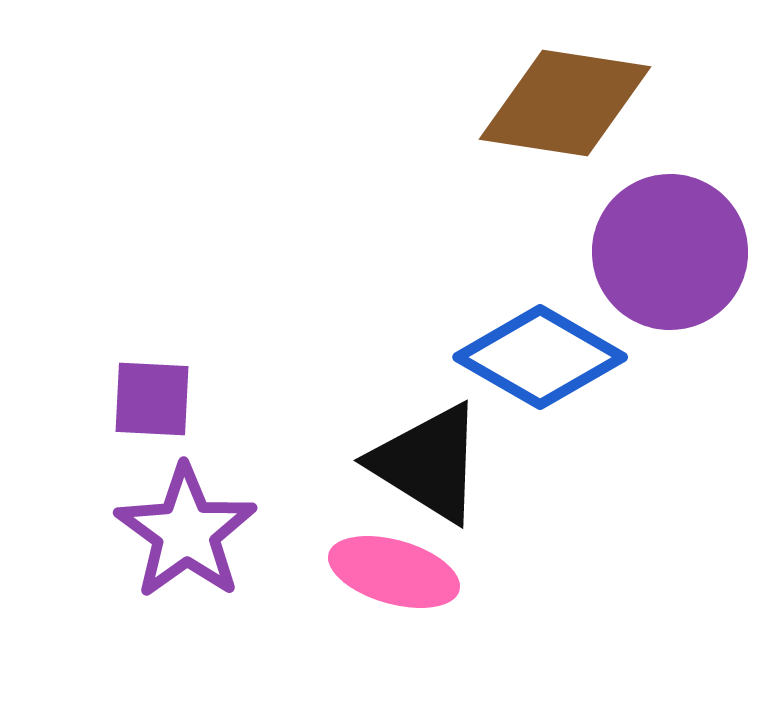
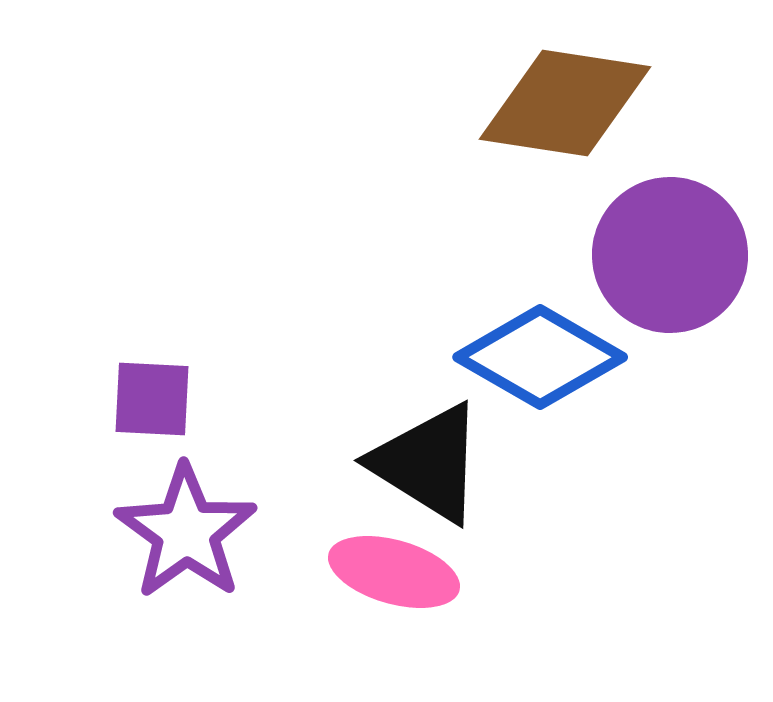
purple circle: moved 3 px down
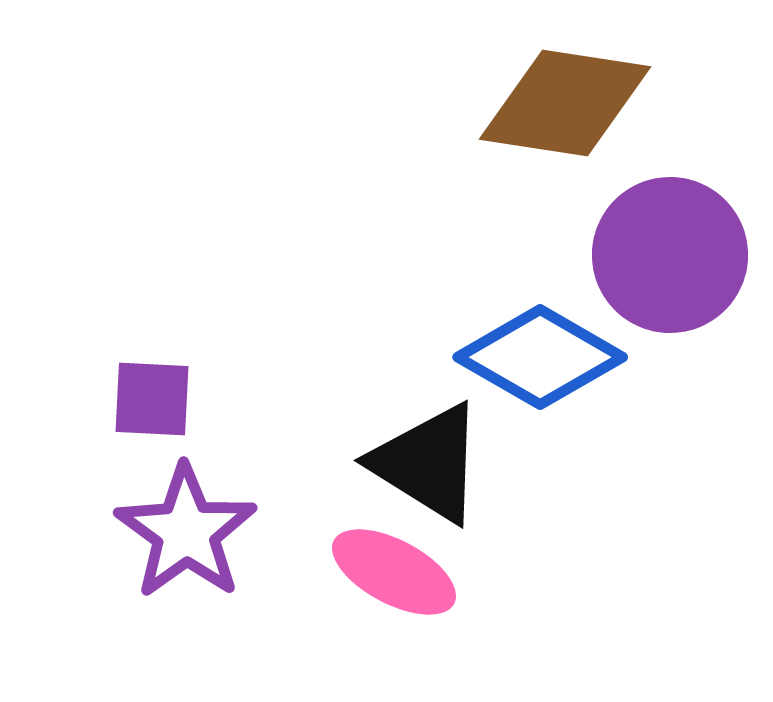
pink ellipse: rotated 12 degrees clockwise
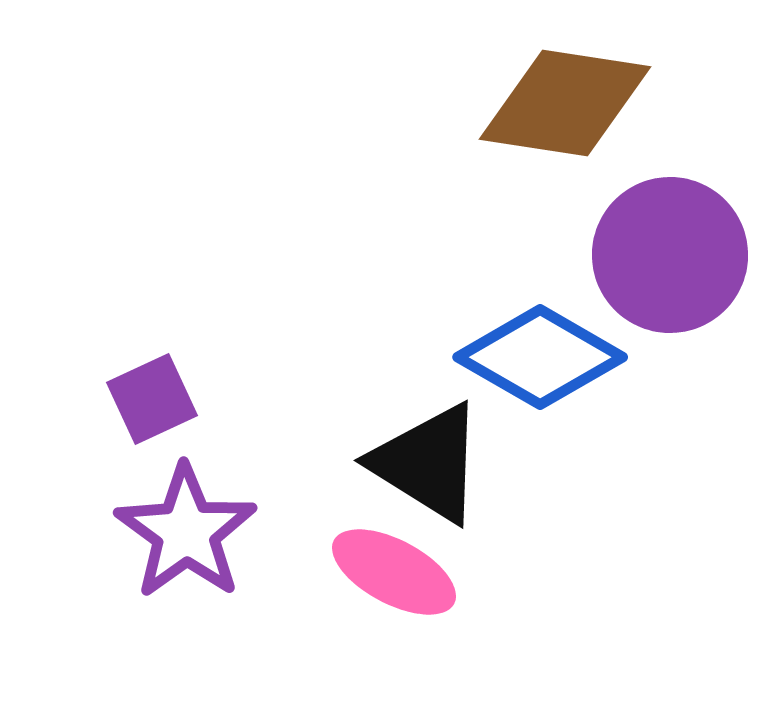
purple square: rotated 28 degrees counterclockwise
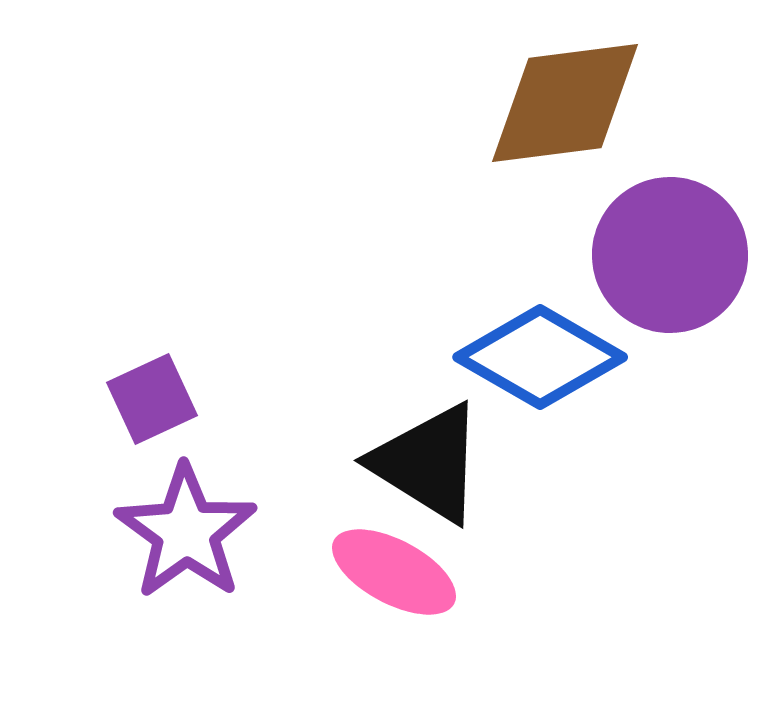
brown diamond: rotated 16 degrees counterclockwise
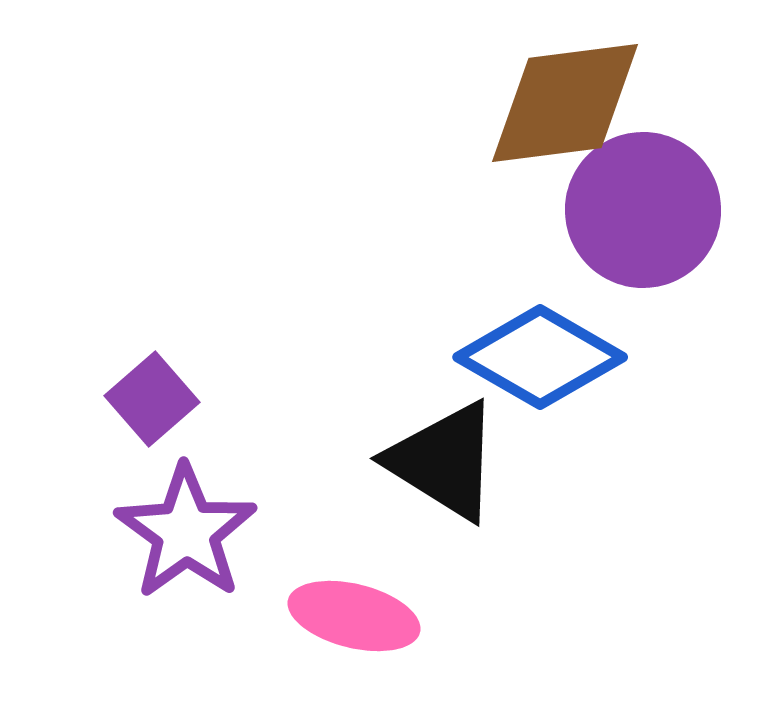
purple circle: moved 27 px left, 45 px up
purple square: rotated 16 degrees counterclockwise
black triangle: moved 16 px right, 2 px up
pink ellipse: moved 40 px left, 44 px down; rotated 14 degrees counterclockwise
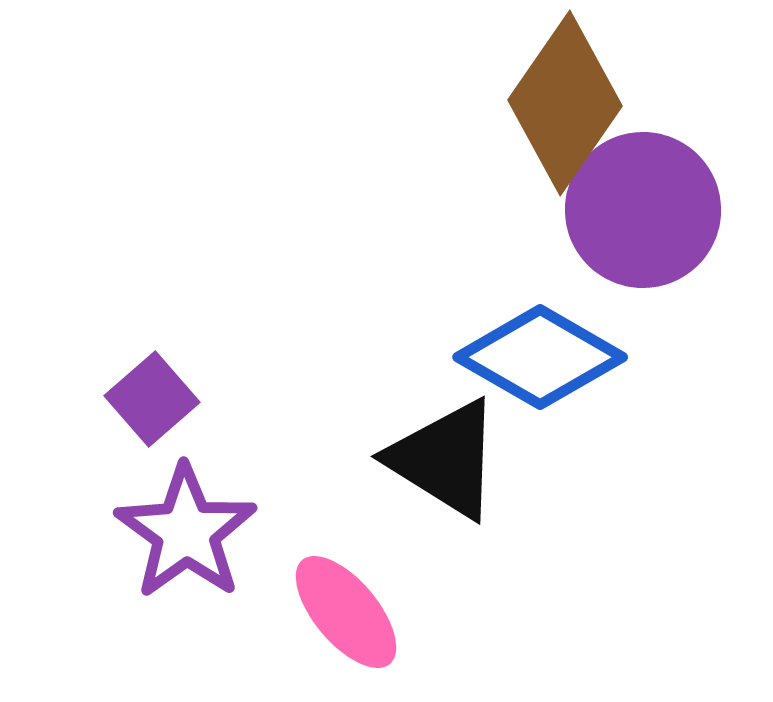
brown diamond: rotated 48 degrees counterclockwise
black triangle: moved 1 px right, 2 px up
pink ellipse: moved 8 px left, 4 px up; rotated 36 degrees clockwise
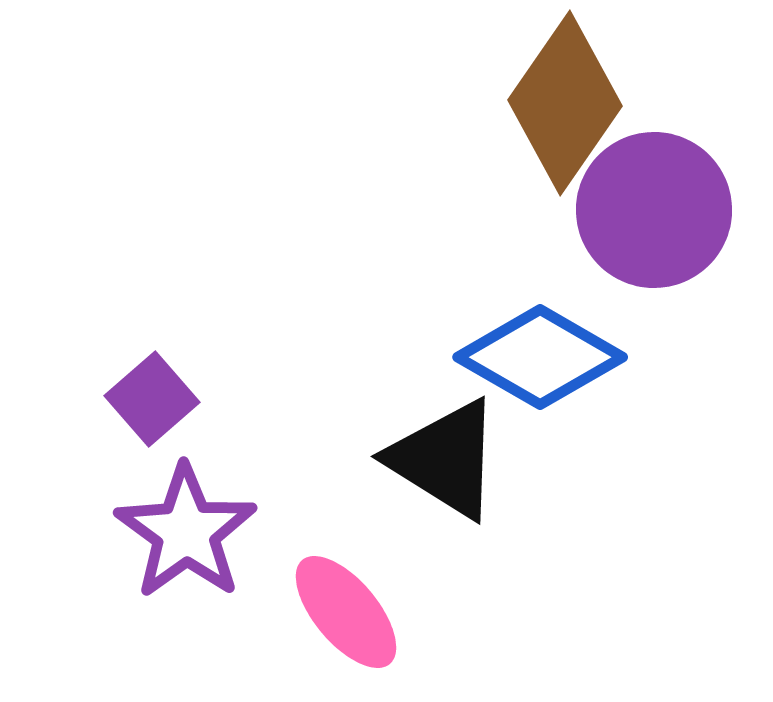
purple circle: moved 11 px right
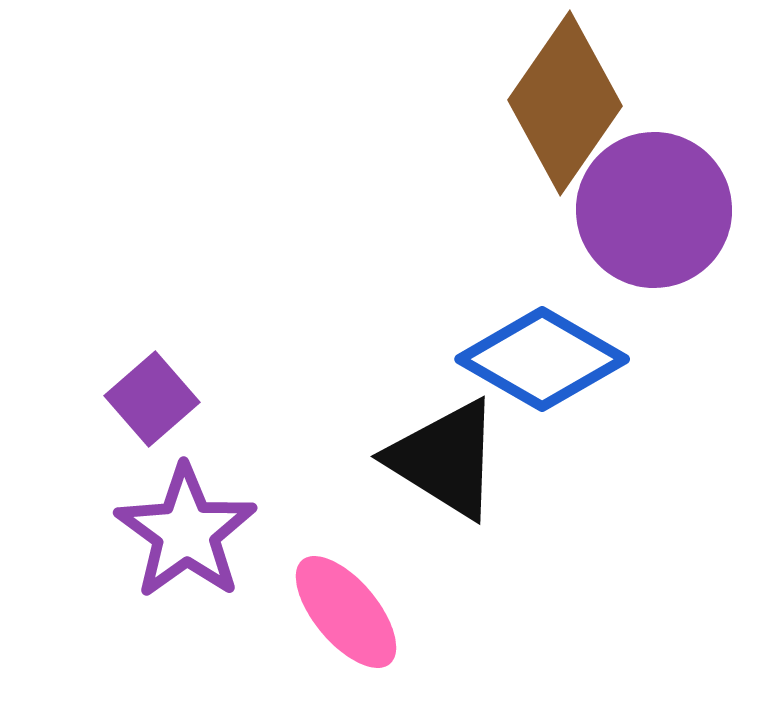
blue diamond: moved 2 px right, 2 px down
